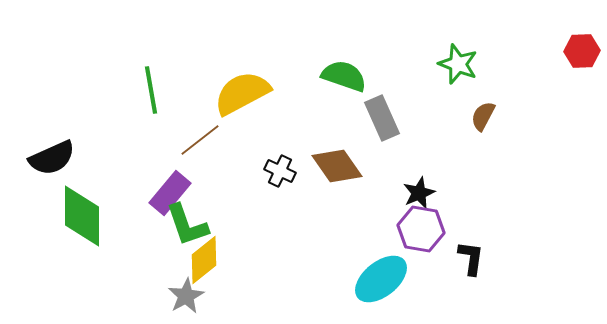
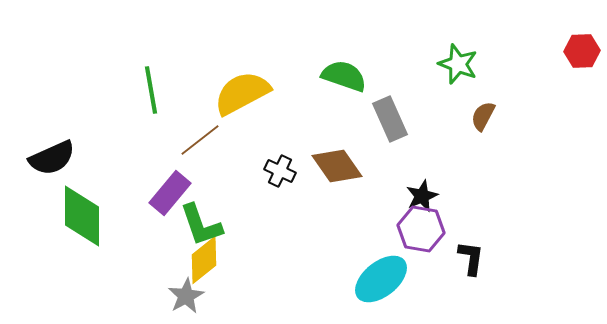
gray rectangle: moved 8 px right, 1 px down
black star: moved 3 px right, 3 px down
green L-shape: moved 14 px right
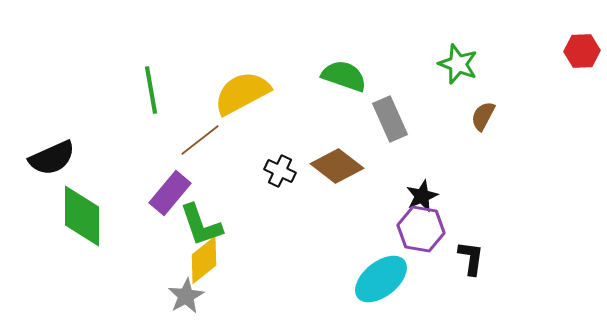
brown diamond: rotated 18 degrees counterclockwise
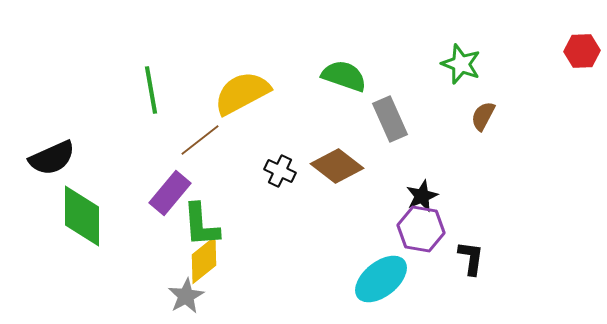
green star: moved 3 px right
green L-shape: rotated 15 degrees clockwise
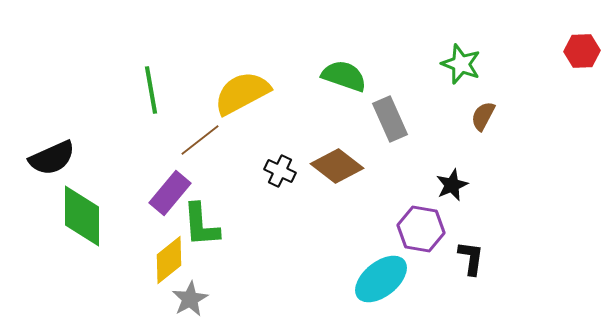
black star: moved 30 px right, 11 px up
yellow diamond: moved 35 px left
gray star: moved 4 px right, 3 px down
